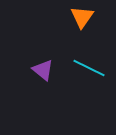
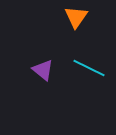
orange triangle: moved 6 px left
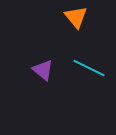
orange triangle: rotated 15 degrees counterclockwise
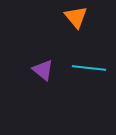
cyan line: rotated 20 degrees counterclockwise
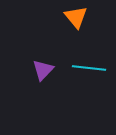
purple triangle: rotated 35 degrees clockwise
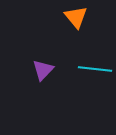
cyan line: moved 6 px right, 1 px down
